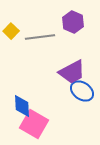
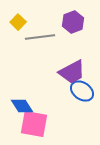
purple hexagon: rotated 15 degrees clockwise
yellow square: moved 7 px right, 9 px up
blue diamond: rotated 30 degrees counterclockwise
pink square: rotated 20 degrees counterclockwise
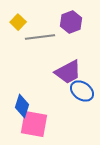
purple hexagon: moved 2 px left
purple trapezoid: moved 4 px left
blue diamond: rotated 50 degrees clockwise
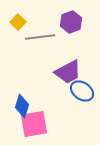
pink square: rotated 20 degrees counterclockwise
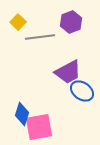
blue diamond: moved 8 px down
pink square: moved 5 px right, 3 px down
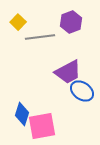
pink square: moved 3 px right, 1 px up
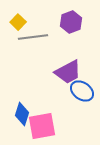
gray line: moved 7 px left
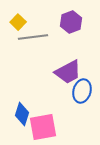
blue ellipse: rotated 70 degrees clockwise
pink square: moved 1 px right, 1 px down
